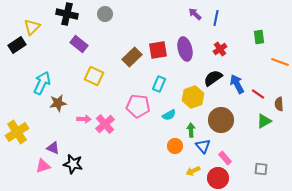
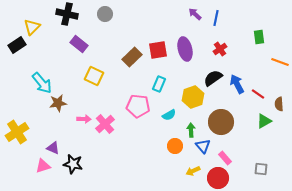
cyan arrow: rotated 115 degrees clockwise
brown circle: moved 2 px down
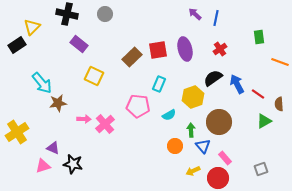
brown circle: moved 2 px left
gray square: rotated 24 degrees counterclockwise
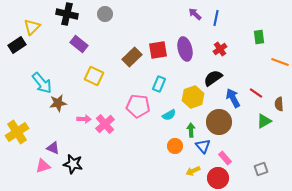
blue arrow: moved 4 px left, 14 px down
red line: moved 2 px left, 1 px up
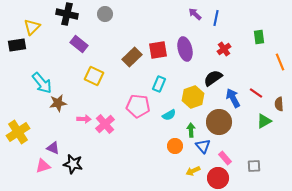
black rectangle: rotated 24 degrees clockwise
red cross: moved 4 px right
orange line: rotated 48 degrees clockwise
yellow cross: moved 1 px right
gray square: moved 7 px left, 3 px up; rotated 16 degrees clockwise
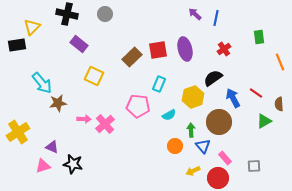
purple triangle: moved 1 px left, 1 px up
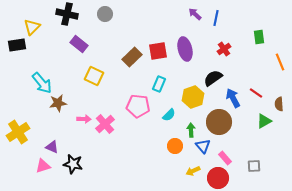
red square: moved 1 px down
cyan semicircle: rotated 16 degrees counterclockwise
